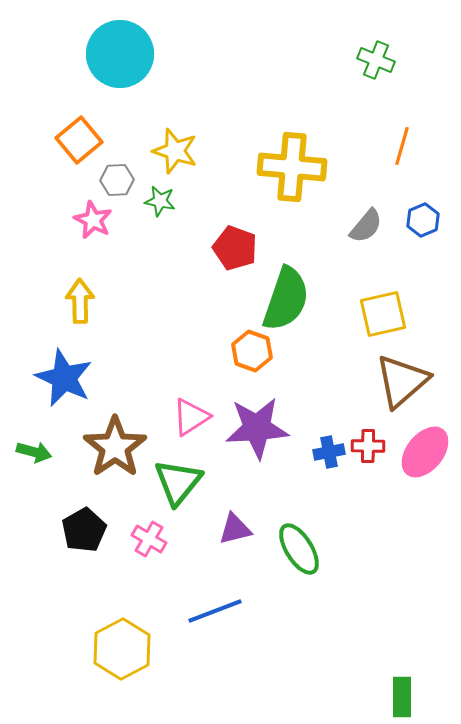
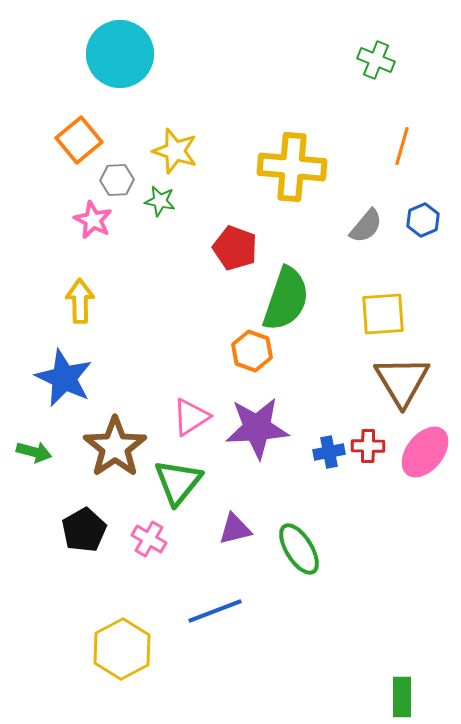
yellow square: rotated 9 degrees clockwise
brown triangle: rotated 20 degrees counterclockwise
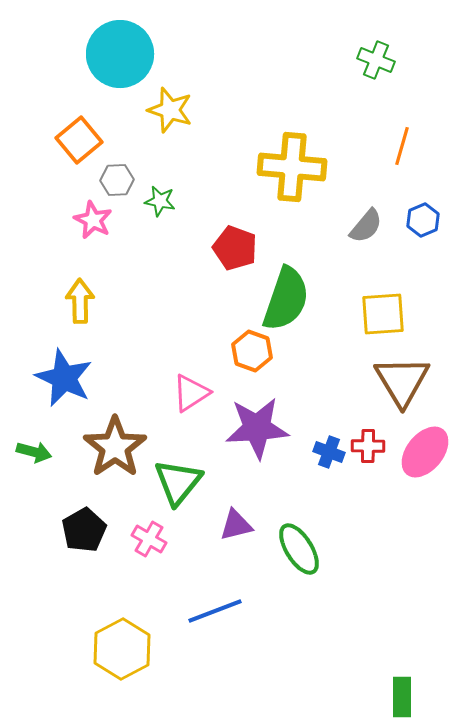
yellow star: moved 5 px left, 41 px up
pink triangle: moved 24 px up
blue cross: rotated 32 degrees clockwise
purple triangle: moved 1 px right, 4 px up
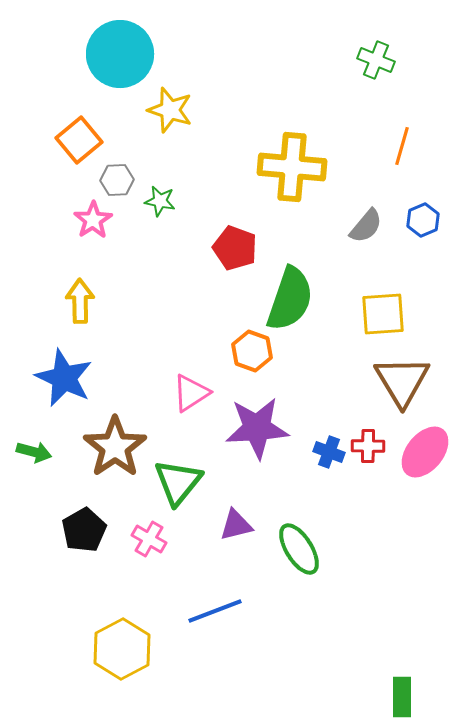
pink star: rotated 12 degrees clockwise
green semicircle: moved 4 px right
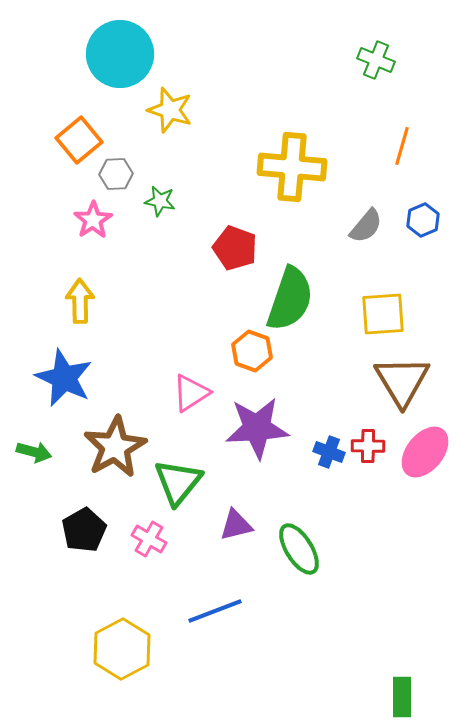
gray hexagon: moved 1 px left, 6 px up
brown star: rotated 6 degrees clockwise
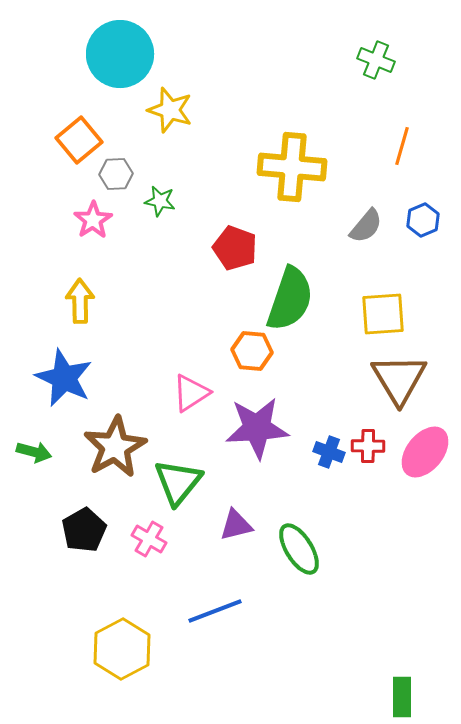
orange hexagon: rotated 15 degrees counterclockwise
brown triangle: moved 3 px left, 2 px up
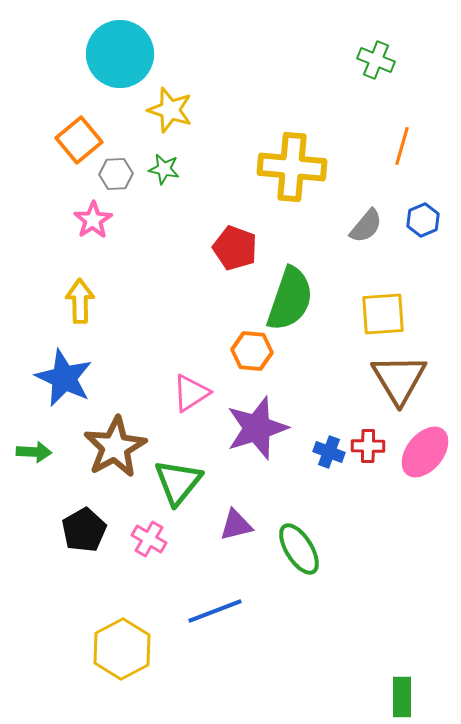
green star: moved 4 px right, 32 px up
purple star: rotated 14 degrees counterclockwise
green arrow: rotated 12 degrees counterclockwise
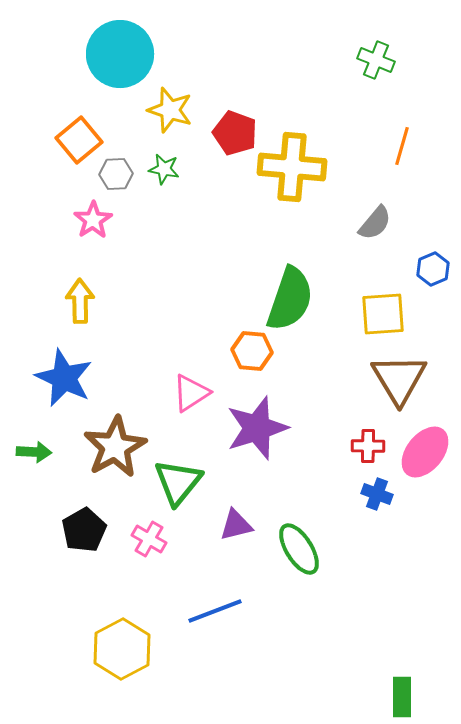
blue hexagon: moved 10 px right, 49 px down
gray semicircle: moved 9 px right, 3 px up
red pentagon: moved 115 px up
blue cross: moved 48 px right, 42 px down
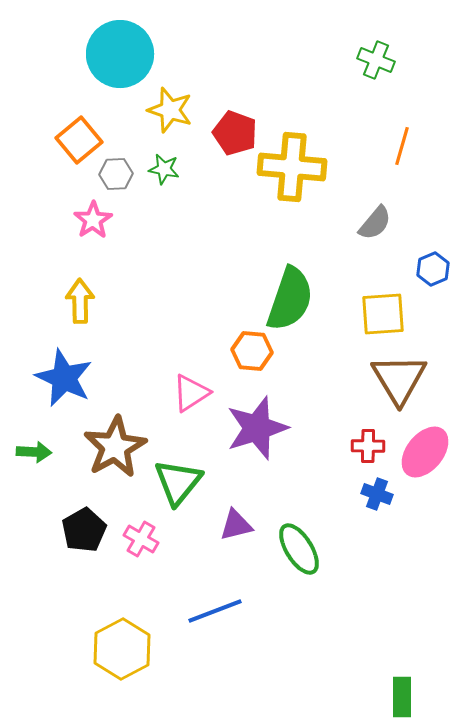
pink cross: moved 8 px left
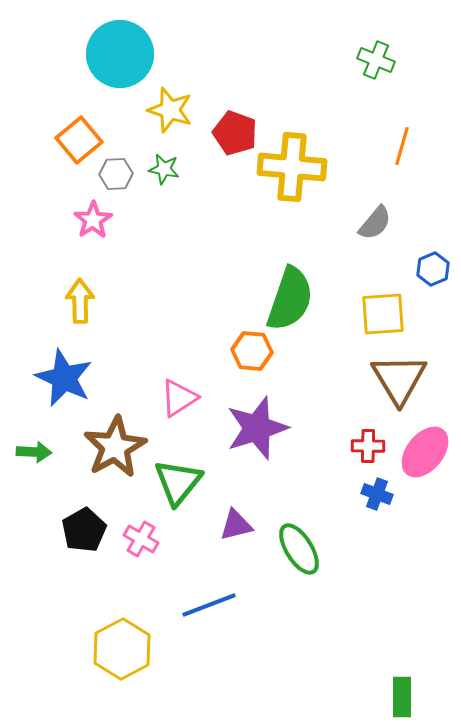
pink triangle: moved 12 px left, 5 px down
blue line: moved 6 px left, 6 px up
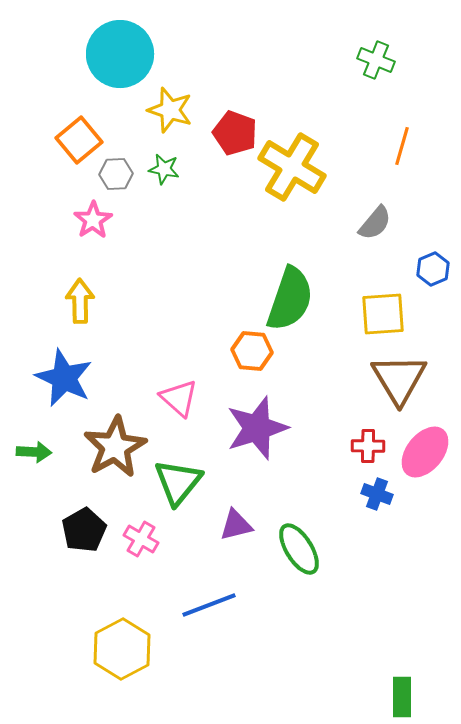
yellow cross: rotated 26 degrees clockwise
pink triangle: rotated 45 degrees counterclockwise
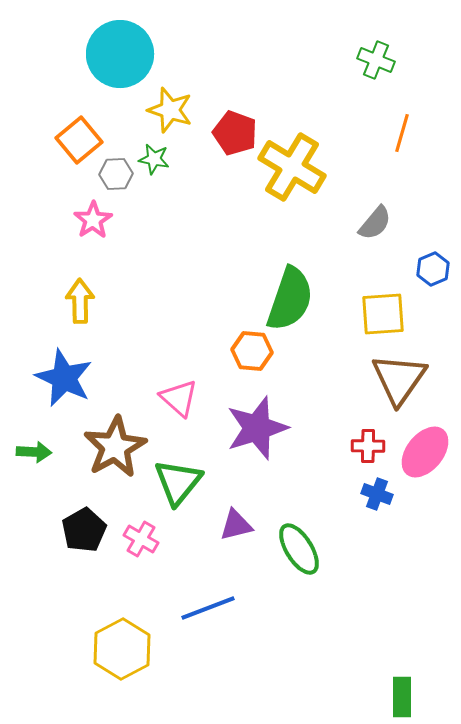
orange line: moved 13 px up
green star: moved 10 px left, 10 px up
brown triangle: rotated 6 degrees clockwise
blue line: moved 1 px left, 3 px down
